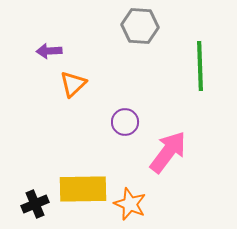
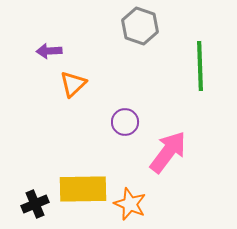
gray hexagon: rotated 15 degrees clockwise
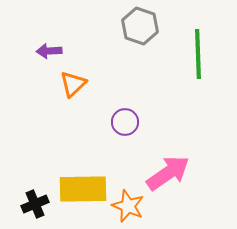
green line: moved 2 px left, 12 px up
pink arrow: moved 21 px down; rotated 18 degrees clockwise
orange star: moved 2 px left, 2 px down
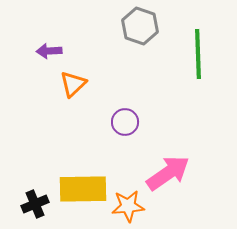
orange star: rotated 28 degrees counterclockwise
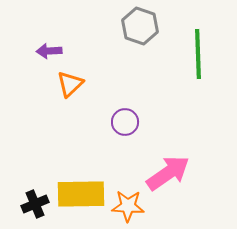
orange triangle: moved 3 px left
yellow rectangle: moved 2 px left, 5 px down
orange star: rotated 8 degrees clockwise
